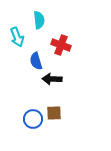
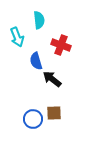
black arrow: rotated 36 degrees clockwise
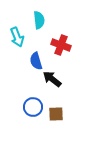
brown square: moved 2 px right, 1 px down
blue circle: moved 12 px up
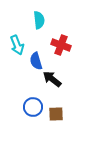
cyan arrow: moved 8 px down
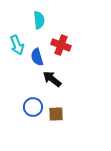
blue semicircle: moved 1 px right, 4 px up
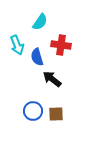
cyan semicircle: moved 1 px right, 2 px down; rotated 42 degrees clockwise
red cross: rotated 12 degrees counterclockwise
blue circle: moved 4 px down
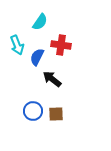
blue semicircle: rotated 42 degrees clockwise
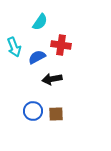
cyan arrow: moved 3 px left, 2 px down
blue semicircle: rotated 36 degrees clockwise
black arrow: rotated 48 degrees counterclockwise
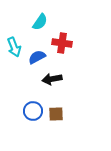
red cross: moved 1 px right, 2 px up
